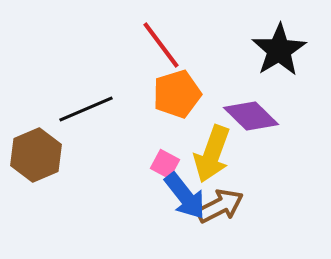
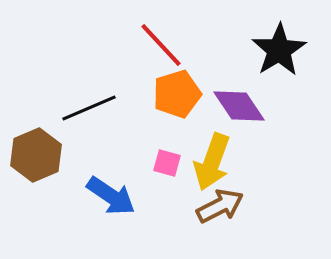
red line: rotated 6 degrees counterclockwise
black line: moved 3 px right, 1 px up
purple diamond: moved 12 px left, 10 px up; rotated 12 degrees clockwise
yellow arrow: moved 8 px down
pink square: moved 2 px right, 1 px up; rotated 12 degrees counterclockwise
blue arrow: moved 74 px left; rotated 18 degrees counterclockwise
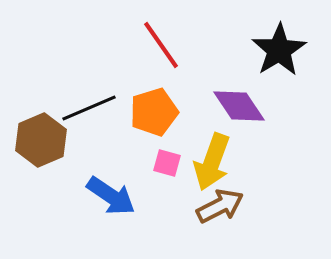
red line: rotated 8 degrees clockwise
orange pentagon: moved 23 px left, 18 px down
brown hexagon: moved 5 px right, 15 px up
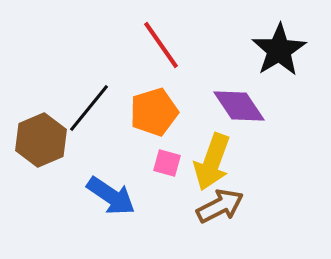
black line: rotated 28 degrees counterclockwise
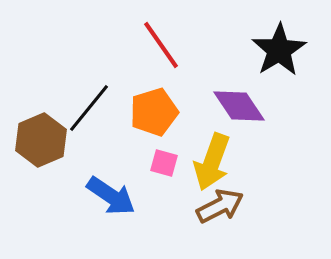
pink square: moved 3 px left
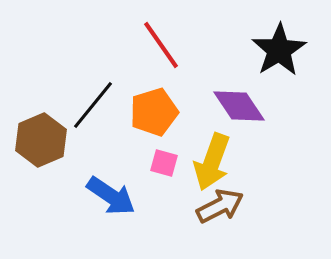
black line: moved 4 px right, 3 px up
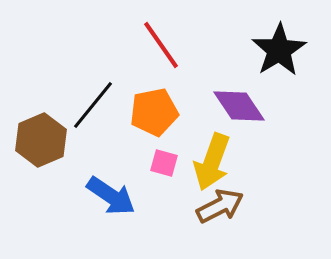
orange pentagon: rotated 6 degrees clockwise
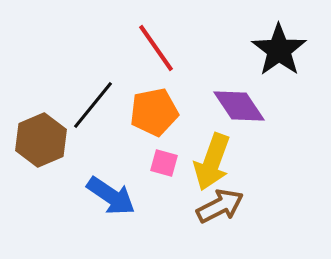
red line: moved 5 px left, 3 px down
black star: rotated 4 degrees counterclockwise
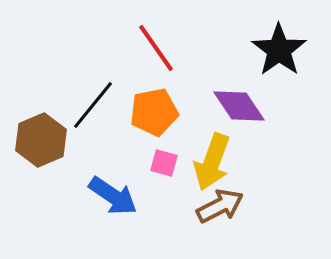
blue arrow: moved 2 px right
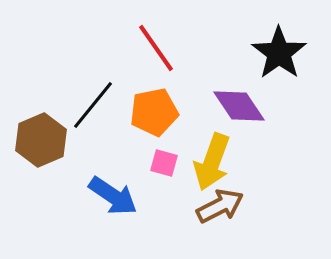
black star: moved 3 px down
